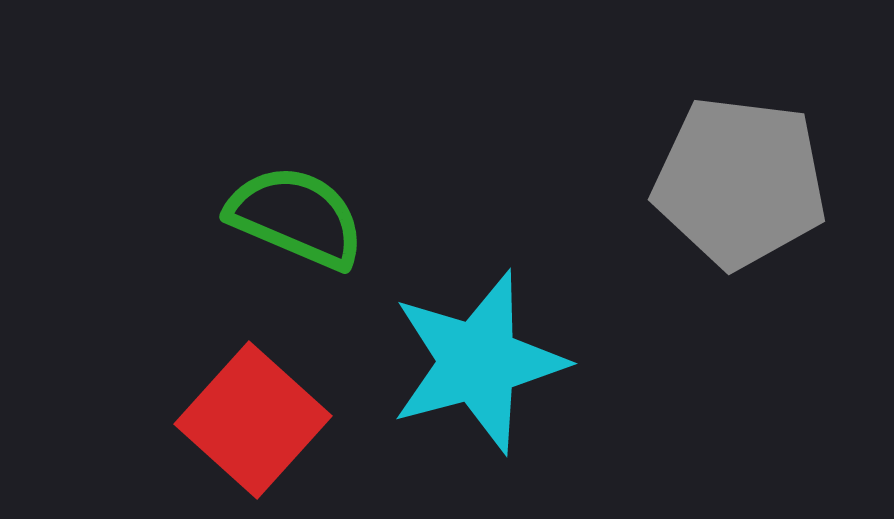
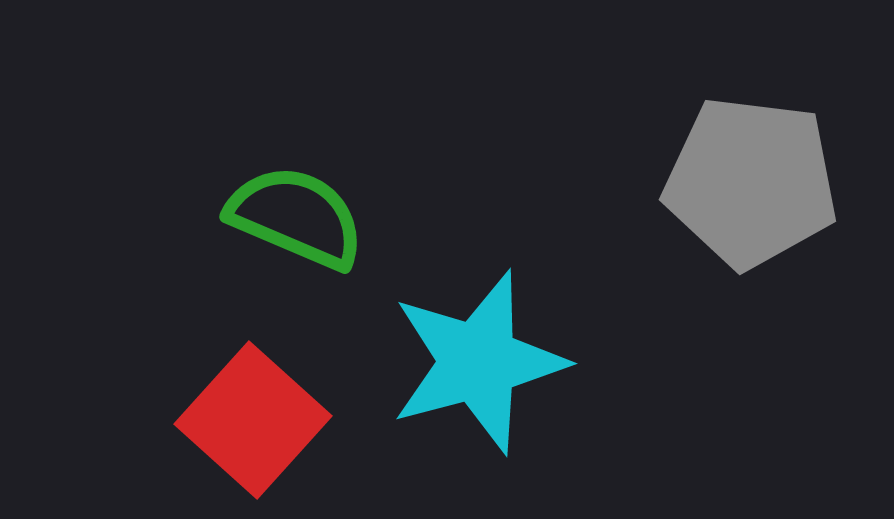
gray pentagon: moved 11 px right
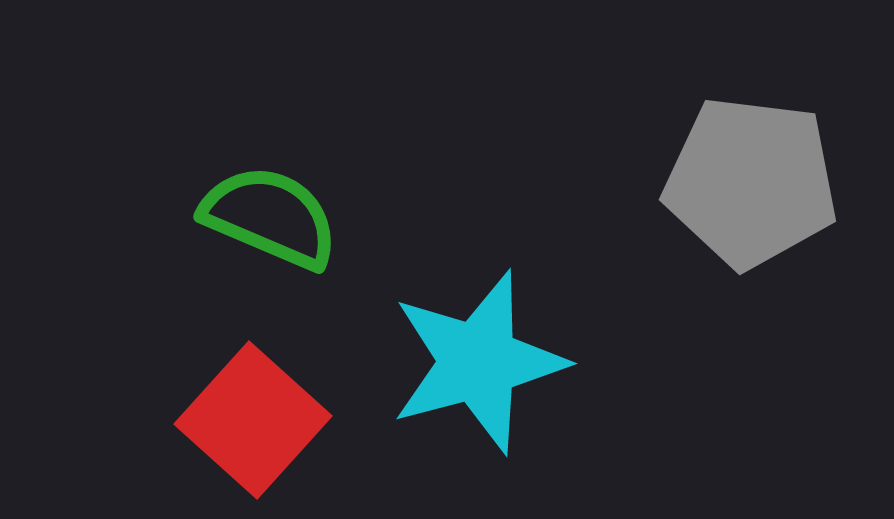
green semicircle: moved 26 px left
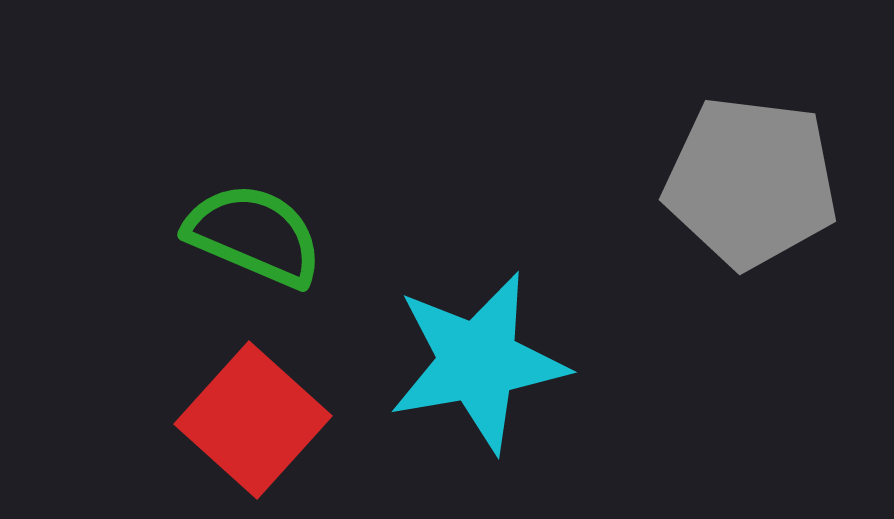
green semicircle: moved 16 px left, 18 px down
cyan star: rotated 5 degrees clockwise
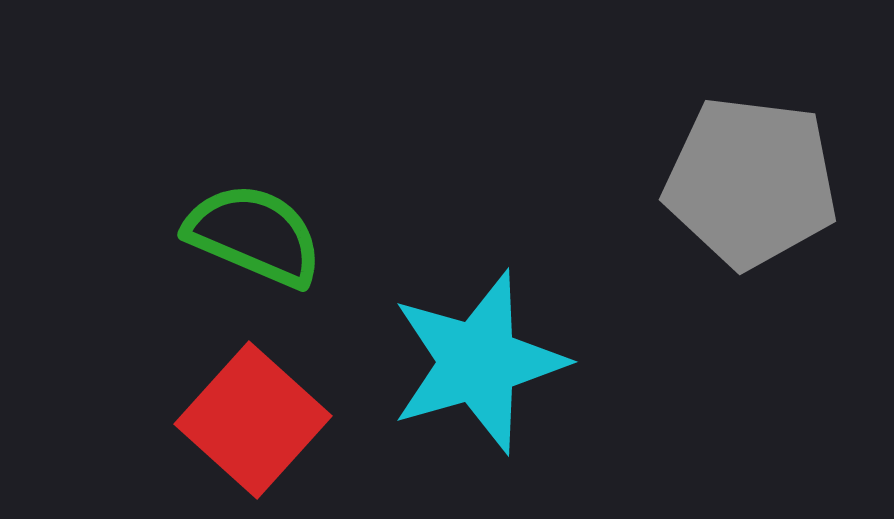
cyan star: rotated 6 degrees counterclockwise
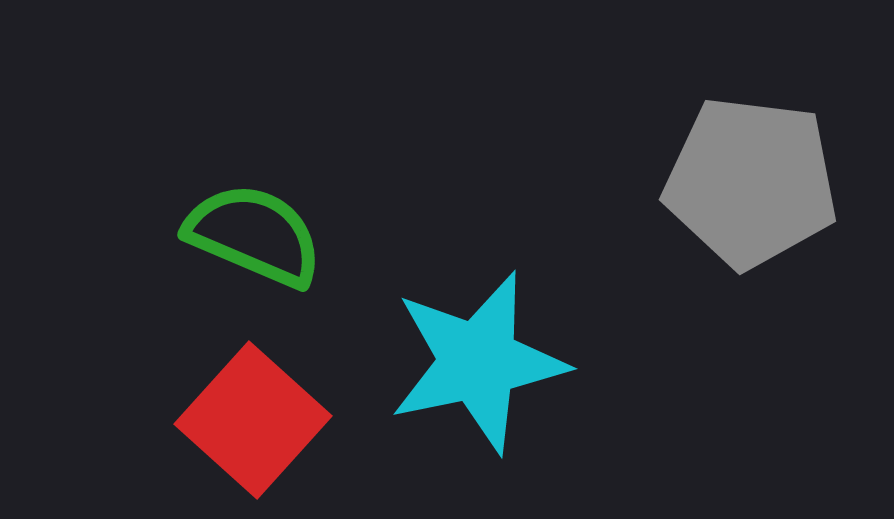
cyan star: rotated 4 degrees clockwise
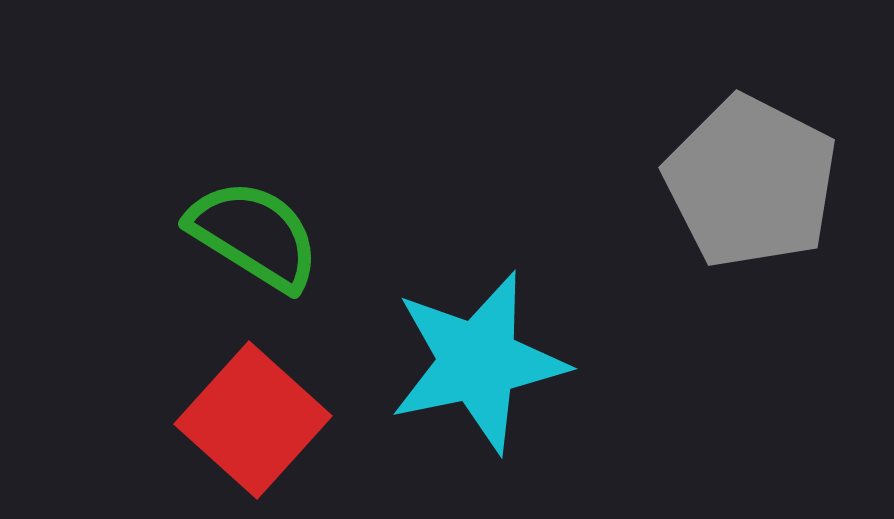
gray pentagon: rotated 20 degrees clockwise
green semicircle: rotated 9 degrees clockwise
